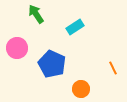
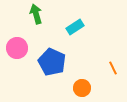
green arrow: rotated 18 degrees clockwise
blue pentagon: moved 2 px up
orange circle: moved 1 px right, 1 px up
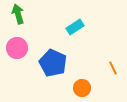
green arrow: moved 18 px left
blue pentagon: moved 1 px right, 1 px down
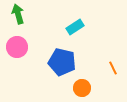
pink circle: moved 1 px up
blue pentagon: moved 9 px right, 1 px up; rotated 12 degrees counterclockwise
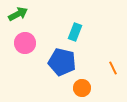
green arrow: rotated 78 degrees clockwise
cyan rectangle: moved 5 px down; rotated 36 degrees counterclockwise
pink circle: moved 8 px right, 4 px up
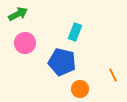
orange line: moved 7 px down
orange circle: moved 2 px left, 1 px down
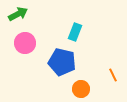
orange circle: moved 1 px right
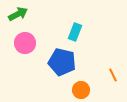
orange circle: moved 1 px down
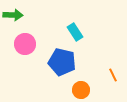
green arrow: moved 5 px left, 1 px down; rotated 30 degrees clockwise
cyan rectangle: rotated 54 degrees counterclockwise
pink circle: moved 1 px down
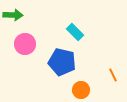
cyan rectangle: rotated 12 degrees counterclockwise
